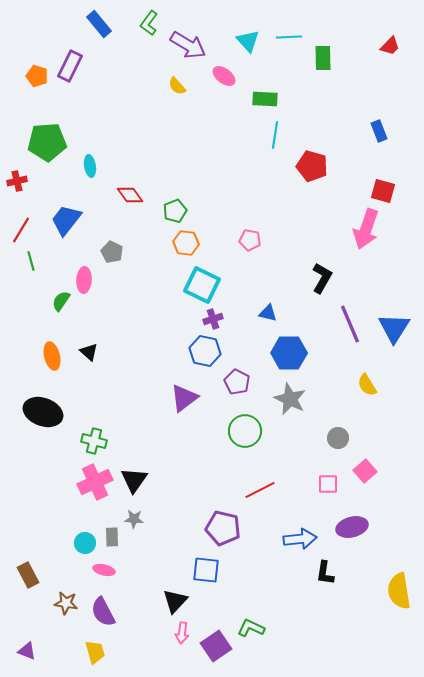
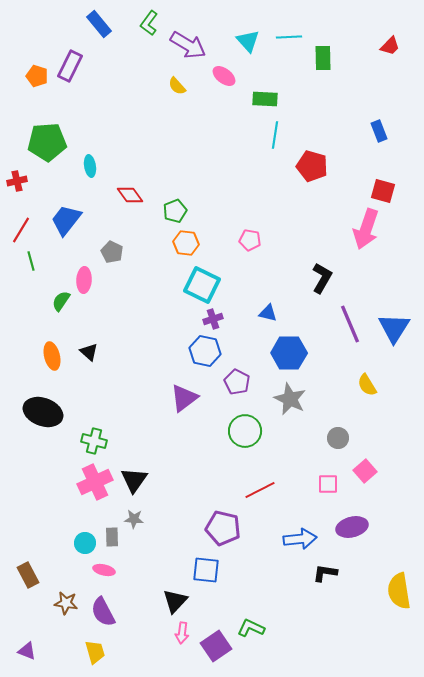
black L-shape at (325, 573): rotated 90 degrees clockwise
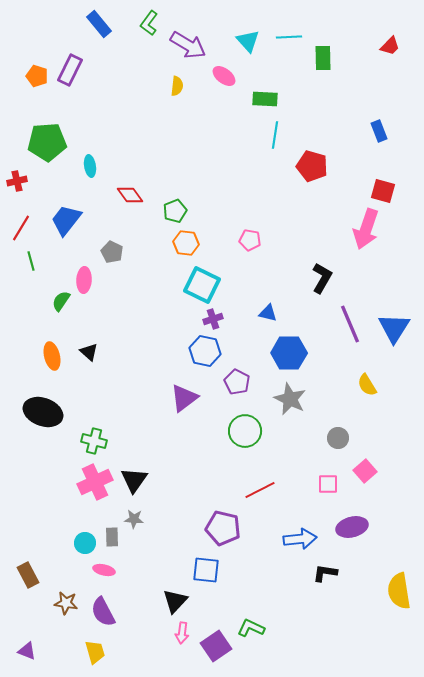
purple rectangle at (70, 66): moved 4 px down
yellow semicircle at (177, 86): rotated 132 degrees counterclockwise
red line at (21, 230): moved 2 px up
